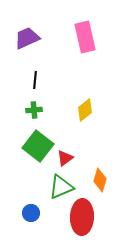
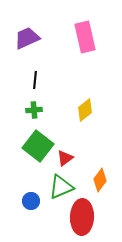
orange diamond: rotated 20 degrees clockwise
blue circle: moved 12 px up
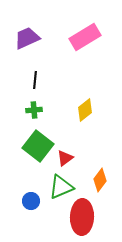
pink rectangle: rotated 72 degrees clockwise
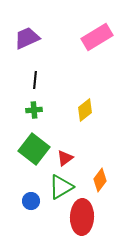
pink rectangle: moved 12 px right
green square: moved 4 px left, 3 px down
green triangle: rotated 8 degrees counterclockwise
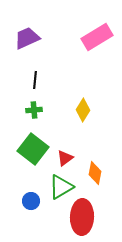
yellow diamond: moved 2 px left; rotated 20 degrees counterclockwise
green square: moved 1 px left
orange diamond: moved 5 px left, 7 px up; rotated 25 degrees counterclockwise
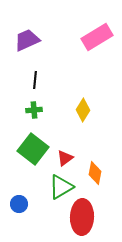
purple trapezoid: moved 2 px down
blue circle: moved 12 px left, 3 px down
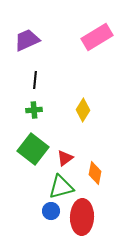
green triangle: rotated 16 degrees clockwise
blue circle: moved 32 px right, 7 px down
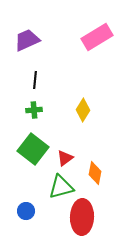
blue circle: moved 25 px left
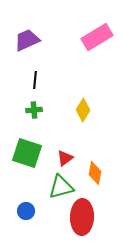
green square: moved 6 px left, 4 px down; rotated 20 degrees counterclockwise
